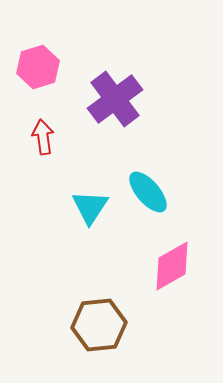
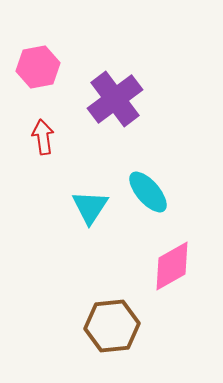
pink hexagon: rotated 6 degrees clockwise
brown hexagon: moved 13 px right, 1 px down
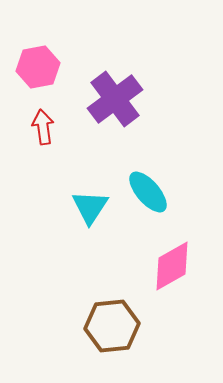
red arrow: moved 10 px up
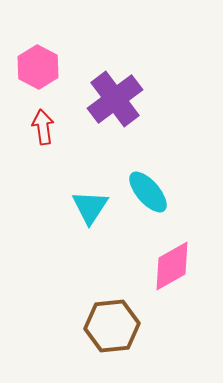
pink hexagon: rotated 21 degrees counterclockwise
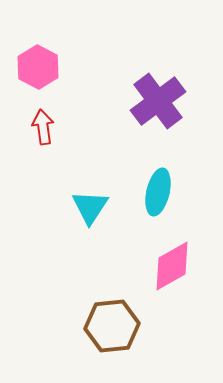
purple cross: moved 43 px right, 2 px down
cyan ellipse: moved 10 px right; rotated 54 degrees clockwise
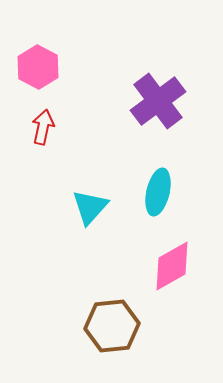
red arrow: rotated 20 degrees clockwise
cyan triangle: rotated 9 degrees clockwise
